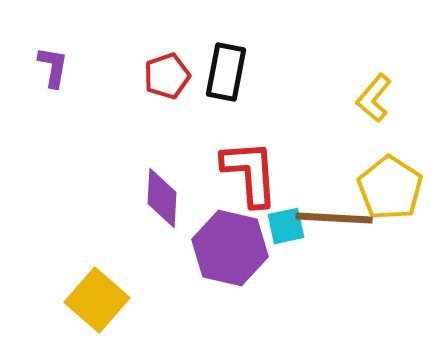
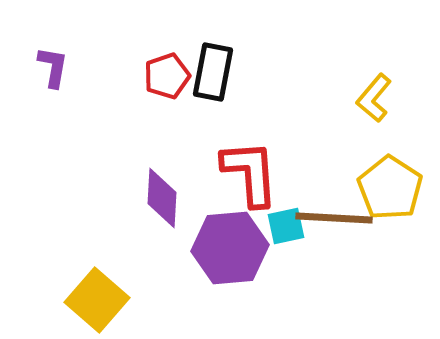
black rectangle: moved 13 px left
purple hexagon: rotated 18 degrees counterclockwise
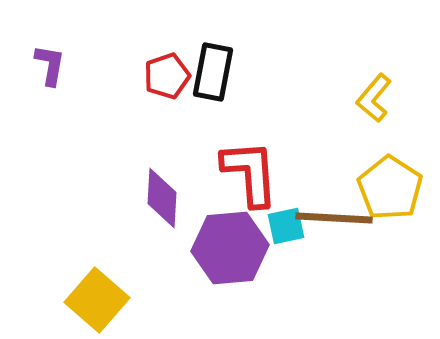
purple L-shape: moved 3 px left, 2 px up
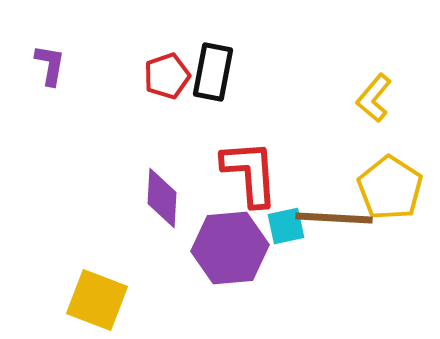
yellow square: rotated 20 degrees counterclockwise
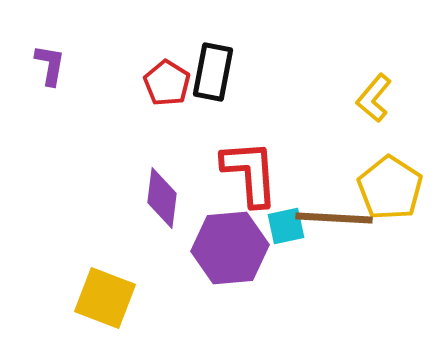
red pentagon: moved 7 px down; rotated 21 degrees counterclockwise
purple diamond: rotated 4 degrees clockwise
yellow square: moved 8 px right, 2 px up
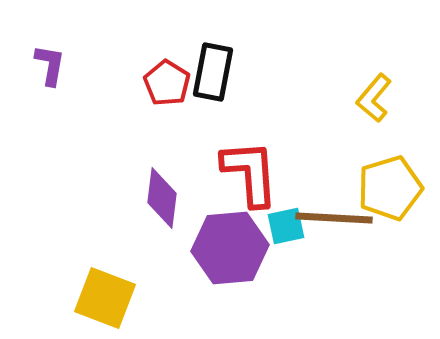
yellow pentagon: rotated 22 degrees clockwise
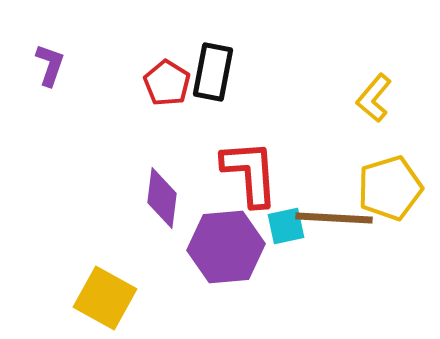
purple L-shape: rotated 9 degrees clockwise
purple hexagon: moved 4 px left, 1 px up
yellow square: rotated 8 degrees clockwise
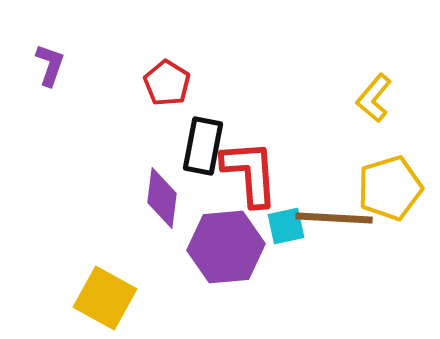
black rectangle: moved 10 px left, 74 px down
